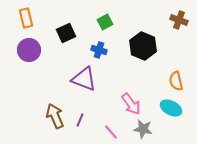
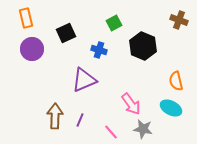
green square: moved 9 px right, 1 px down
purple circle: moved 3 px right, 1 px up
purple triangle: moved 1 px down; rotated 44 degrees counterclockwise
brown arrow: rotated 25 degrees clockwise
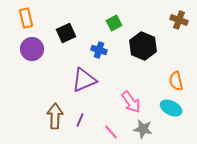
pink arrow: moved 2 px up
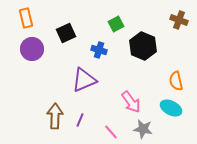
green square: moved 2 px right, 1 px down
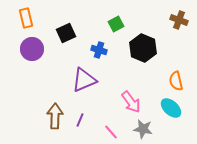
black hexagon: moved 2 px down
cyan ellipse: rotated 15 degrees clockwise
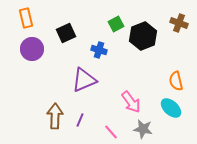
brown cross: moved 3 px down
black hexagon: moved 12 px up; rotated 16 degrees clockwise
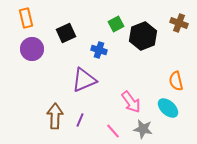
cyan ellipse: moved 3 px left
pink line: moved 2 px right, 1 px up
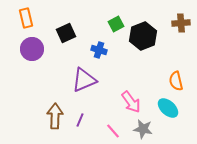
brown cross: moved 2 px right; rotated 24 degrees counterclockwise
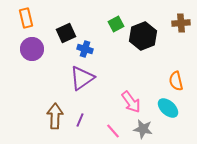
blue cross: moved 14 px left, 1 px up
purple triangle: moved 2 px left, 2 px up; rotated 12 degrees counterclockwise
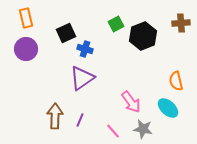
purple circle: moved 6 px left
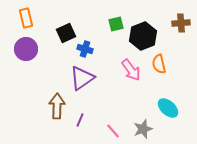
green square: rotated 14 degrees clockwise
orange semicircle: moved 17 px left, 17 px up
pink arrow: moved 32 px up
brown arrow: moved 2 px right, 10 px up
gray star: rotated 30 degrees counterclockwise
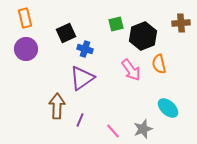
orange rectangle: moved 1 px left
